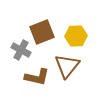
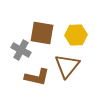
brown square: moved 1 px down; rotated 30 degrees clockwise
yellow hexagon: moved 1 px up
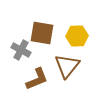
yellow hexagon: moved 1 px right, 1 px down
brown L-shape: moved 2 px down; rotated 35 degrees counterclockwise
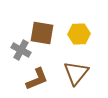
yellow hexagon: moved 2 px right, 2 px up
brown triangle: moved 9 px right, 7 px down
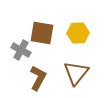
yellow hexagon: moved 1 px left, 1 px up
brown L-shape: moved 1 px right, 1 px up; rotated 40 degrees counterclockwise
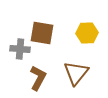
yellow hexagon: moved 9 px right
gray cross: moved 1 px left, 1 px up; rotated 24 degrees counterclockwise
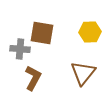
yellow hexagon: moved 3 px right, 1 px up
brown triangle: moved 7 px right
brown L-shape: moved 5 px left
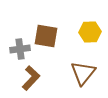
brown square: moved 4 px right, 3 px down
gray cross: rotated 12 degrees counterclockwise
brown L-shape: moved 2 px left; rotated 15 degrees clockwise
